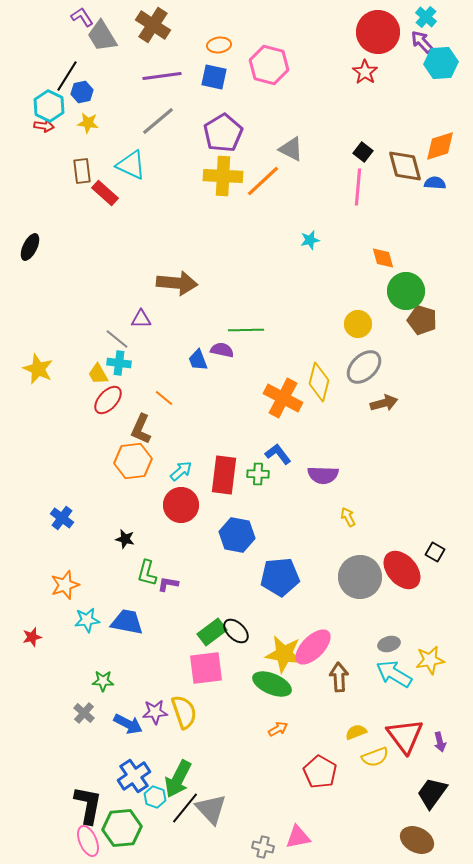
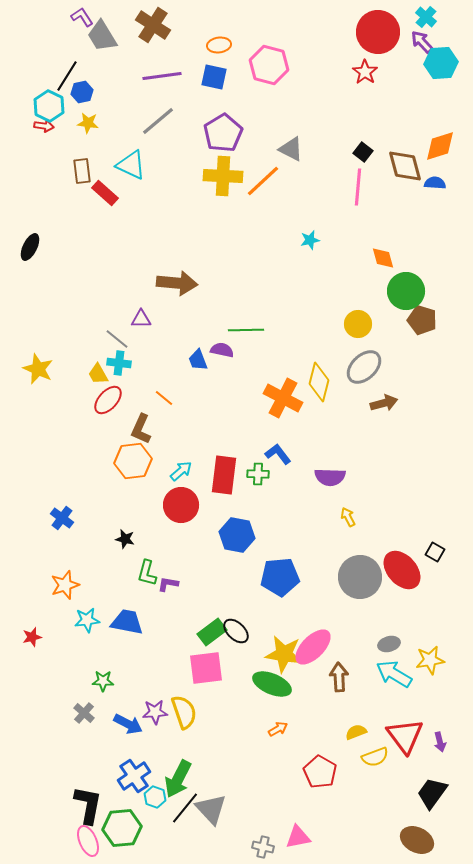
purple semicircle at (323, 475): moved 7 px right, 2 px down
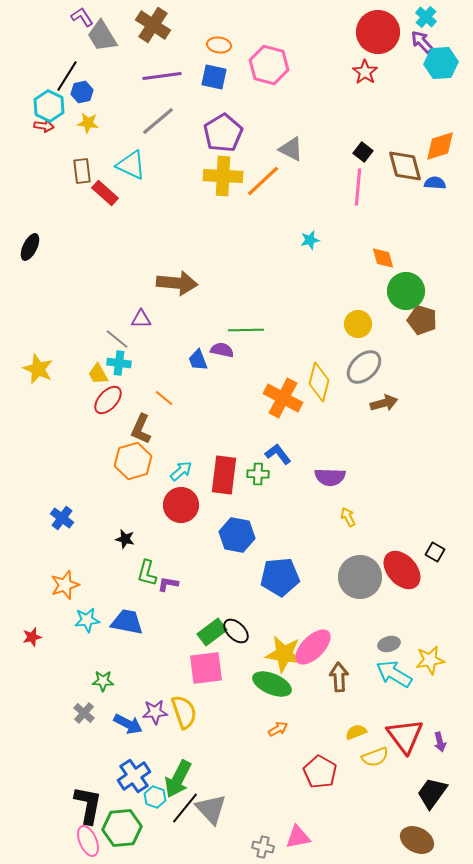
orange ellipse at (219, 45): rotated 15 degrees clockwise
orange hexagon at (133, 461): rotated 9 degrees counterclockwise
